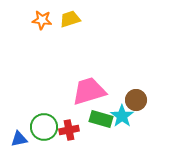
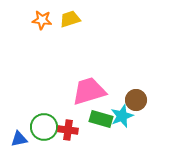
cyan star: rotated 15 degrees clockwise
red cross: moved 1 px left; rotated 18 degrees clockwise
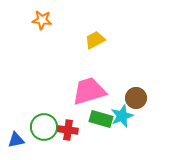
yellow trapezoid: moved 25 px right, 21 px down; rotated 10 degrees counterclockwise
brown circle: moved 2 px up
blue triangle: moved 3 px left, 1 px down
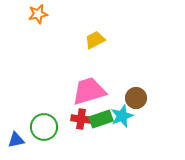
orange star: moved 4 px left, 6 px up; rotated 18 degrees counterclockwise
green rectangle: rotated 35 degrees counterclockwise
red cross: moved 13 px right, 11 px up
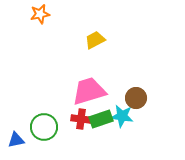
orange star: moved 2 px right
cyan star: rotated 30 degrees clockwise
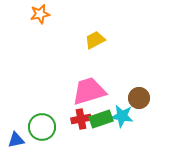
brown circle: moved 3 px right
red cross: rotated 18 degrees counterclockwise
green circle: moved 2 px left
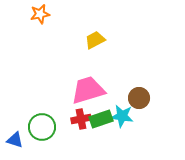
pink trapezoid: moved 1 px left, 1 px up
blue triangle: moved 1 px left; rotated 30 degrees clockwise
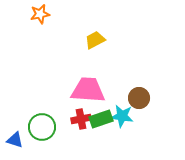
pink trapezoid: rotated 21 degrees clockwise
